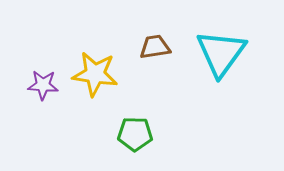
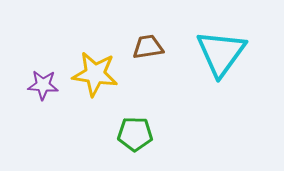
brown trapezoid: moved 7 px left
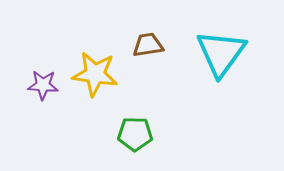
brown trapezoid: moved 2 px up
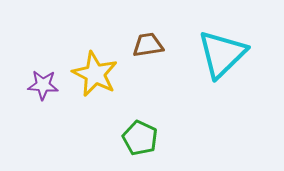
cyan triangle: moved 1 px right, 1 px down; rotated 10 degrees clockwise
yellow star: rotated 18 degrees clockwise
green pentagon: moved 5 px right, 4 px down; rotated 24 degrees clockwise
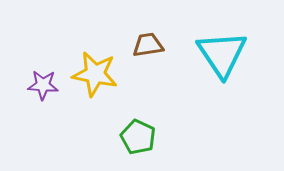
cyan triangle: rotated 20 degrees counterclockwise
yellow star: rotated 15 degrees counterclockwise
green pentagon: moved 2 px left, 1 px up
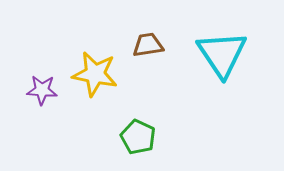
purple star: moved 1 px left, 5 px down
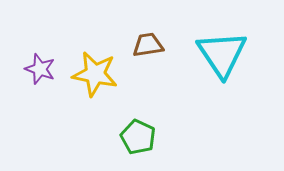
purple star: moved 2 px left, 21 px up; rotated 16 degrees clockwise
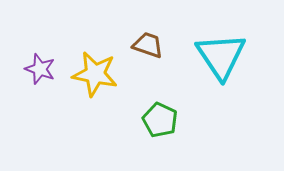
brown trapezoid: rotated 28 degrees clockwise
cyan triangle: moved 1 px left, 2 px down
green pentagon: moved 22 px right, 17 px up
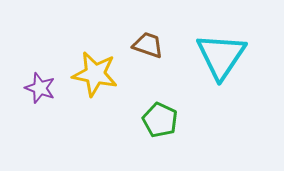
cyan triangle: rotated 8 degrees clockwise
purple star: moved 19 px down
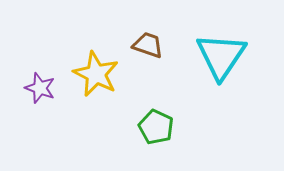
yellow star: moved 1 px right; rotated 15 degrees clockwise
green pentagon: moved 4 px left, 7 px down
